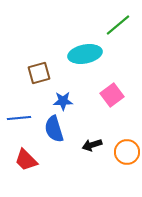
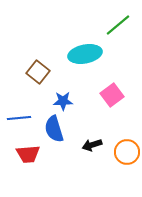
brown square: moved 1 px left, 1 px up; rotated 35 degrees counterclockwise
red trapezoid: moved 2 px right, 6 px up; rotated 50 degrees counterclockwise
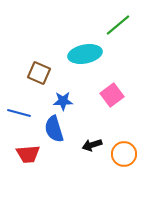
brown square: moved 1 px right, 1 px down; rotated 15 degrees counterclockwise
blue line: moved 5 px up; rotated 20 degrees clockwise
orange circle: moved 3 px left, 2 px down
